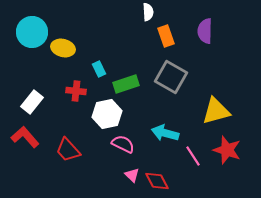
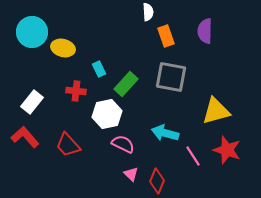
gray square: rotated 20 degrees counterclockwise
green rectangle: rotated 30 degrees counterclockwise
red trapezoid: moved 5 px up
pink triangle: moved 1 px left, 1 px up
red diamond: rotated 50 degrees clockwise
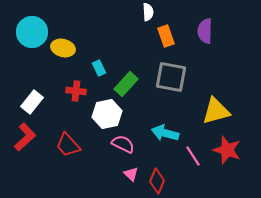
cyan rectangle: moved 1 px up
red L-shape: rotated 88 degrees clockwise
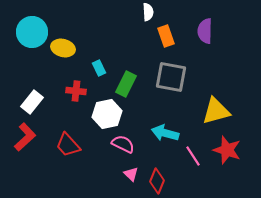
green rectangle: rotated 15 degrees counterclockwise
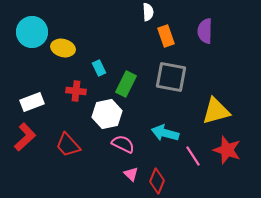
white rectangle: rotated 30 degrees clockwise
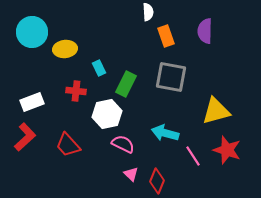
yellow ellipse: moved 2 px right, 1 px down; rotated 20 degrees counterclockwise
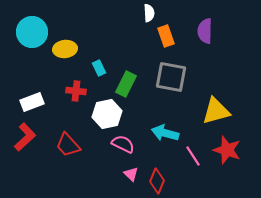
white semicircle: moved 1 px right, 1 px down
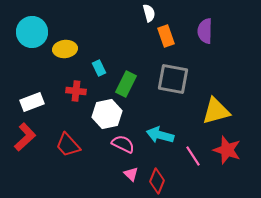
white semicircle: rotated 12 degrees counterclockwise
gray square: moved 2 px right, 2 px down
cyan arrow: moved 5 px left, 2 px down
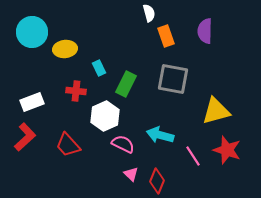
white hexagon: moved 2 px left, 2 px down; rotated 12 degrees counterclockwise
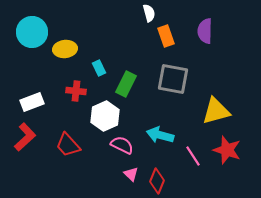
pink semicircle: moved 1 px left, 1 px down
